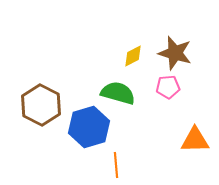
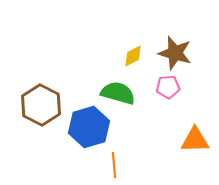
orange line: moved 2 px left
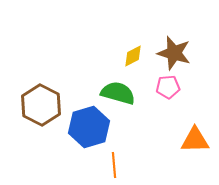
brown star: moved 1 px left
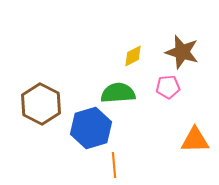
brown star: moved 8 px right, 1 px up
green semicircle: rotated 20 degrees counterclockwise
brown hexagon: moved 1 px up
blue hexagon: moved 2 px right, 1 px down
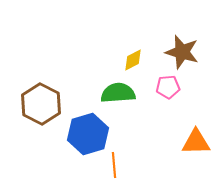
yellow diamond: moved 4 px down
blue hexagon: moved 3 px left, 6 px down
orange triangle: moved 1 px right, 2 px down
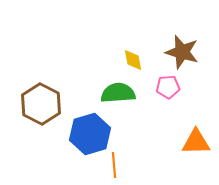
yellow diamond: rotated 75 degrees counterclockwise
blue hexagon: moved 2 px right
